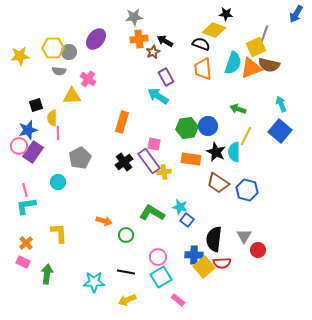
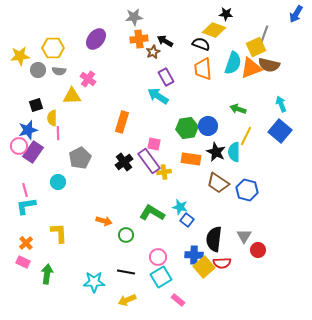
gray circle at (69, 52): moved 31 px left, 18 px down
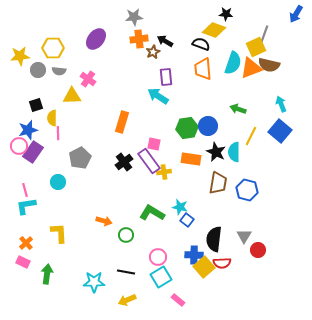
purple rectangle at (166, 77): rotated 24 degrees clockwise
yellow line at (246, 136): moved 5 px right
brown trapezoid at (218, 183): rotated 115 degrees counterclockwise
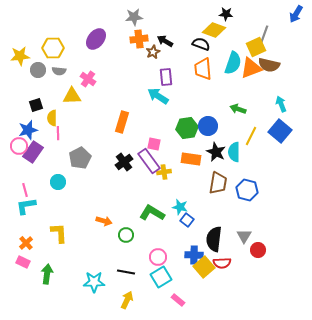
yellow arrow at (127, 300): rotated 138 degrees clockwise
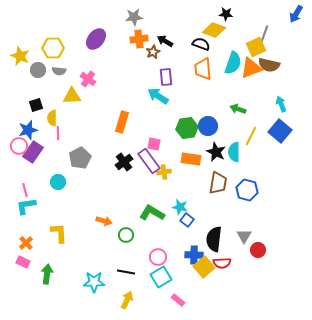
yellow star at (20, 56): rotated 30 degrees clockwise
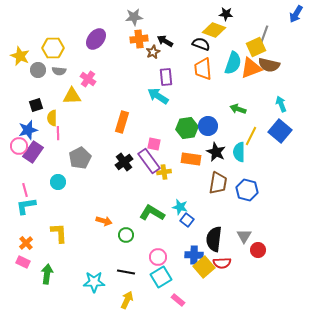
cyan semicircle at (234, 152): moved 5 px right
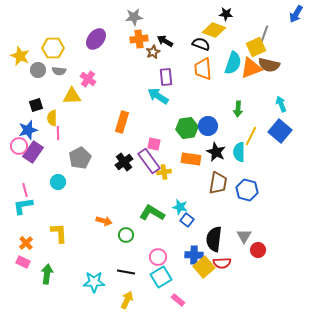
green arrow at (238, 109): rotated 105 degrees counterclockwise
cyan L-shape at (26, 206): moved 3 px left
